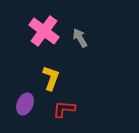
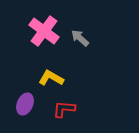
gray arrow: rotated 18 degrees counterclockwise
yellow L-shape: rotated 80 degrees counterclockwise
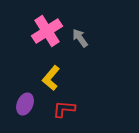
pink cross: moved 3 px right; rotated 20 degrees clockwise
gray arrow: rotated 12 degrees clockwise
yellow L-shape: rotated 80 degrees counterclockwise
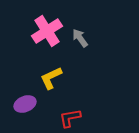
yellow L-shape: rotated 25 degrees clockwise
purple ellipse: rotated 45 degrees clockwise
red L-shape: moved 6 px right, 9 px down; rotated 15 degrees counterclockwise
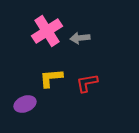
gray arrow: rotated 60 degrees counterclockwise
yellow L-shape: rotated 20 degrees clockwise
red L-shape: moved 17 px right, 35 px up
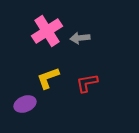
yellow L-shape: moved 3 px left; rotated 15 degrees counterclockwise
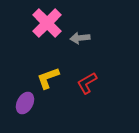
pink cross: moved 8 px up; rotated 12 degrees counterclockwise
red L-shape: rotated 20 degrees counterclockwise
purple ellipse: moved 1 px up; rotated 40 degrees counterclockwise
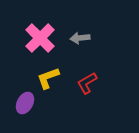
pink cross: moved 7 px left, 15 px down
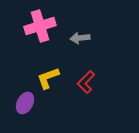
pink cross: moved 12 px up; rotated 28 degrees clockwise
red L-shape: moved 1 px left, 1 px up; rotated 15 degrees counterclockwise
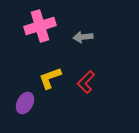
gray arrow: moved 3 px right, 1 px up
yellow L-shape: moved 2 px right
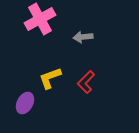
pink cross: moved 7 px up; rotated 12 degrees counterclockwise
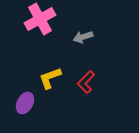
gray arrow: rotated 12 degrees counterclockwise
